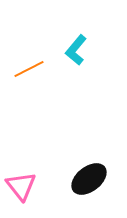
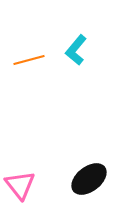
orange line: moved 9 px up; rotated 12 degrees clockwise
pink triangle: moved 1 px left, 1 px up
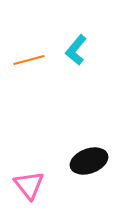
black ellipse: moved 18 px up; rotated 18 degrees clockwise
pink triangle: moved 9 px right
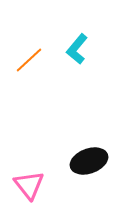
cyan L-shape: moved 1 px right, 1 px up
orange line: rotated 28 degrees counterclockwise
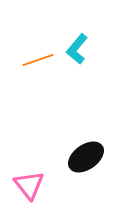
orange line: moved 9 px right; rotated 24 degrees clockwise
black ellipse: moved 3 px left, 4 px up; rotated 15 degrees counterclockwise
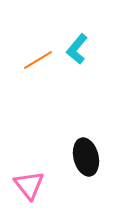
orange line: rotated 12 degrees counterclockwise
black ellipse: rotated 69 degrees counterclockwise
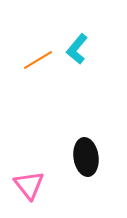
black ellipse: rotated 6 degrees clockwise
